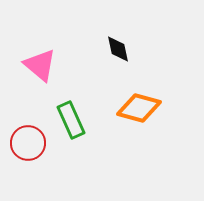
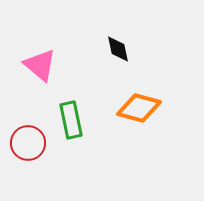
green rectangle: rotated 12 degrees clockwise
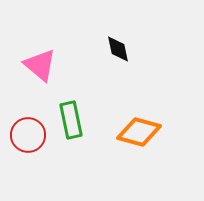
orange diamond: moved 24 px down
red circle: moved 8 px up
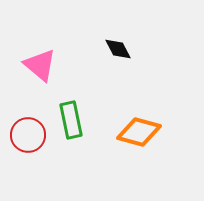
black diamond: rotated 16 degrees counterclockwise
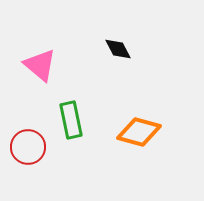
red circle: moved 12 px down
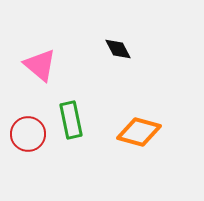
red circle: moved 13 px up
